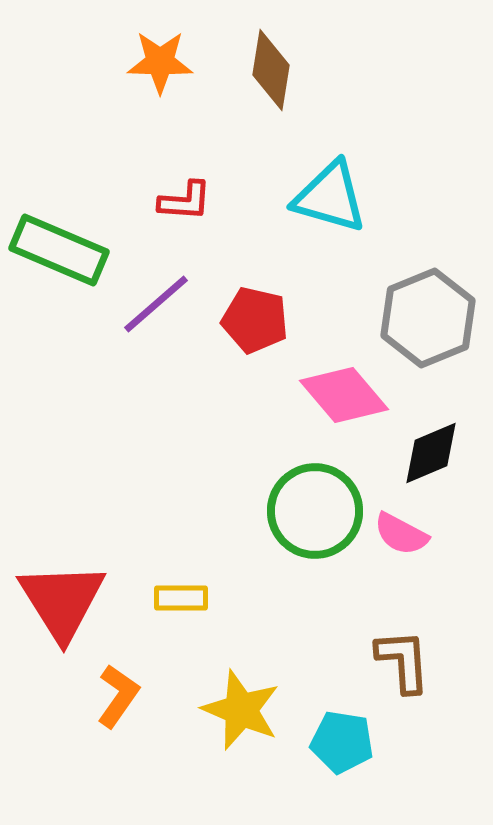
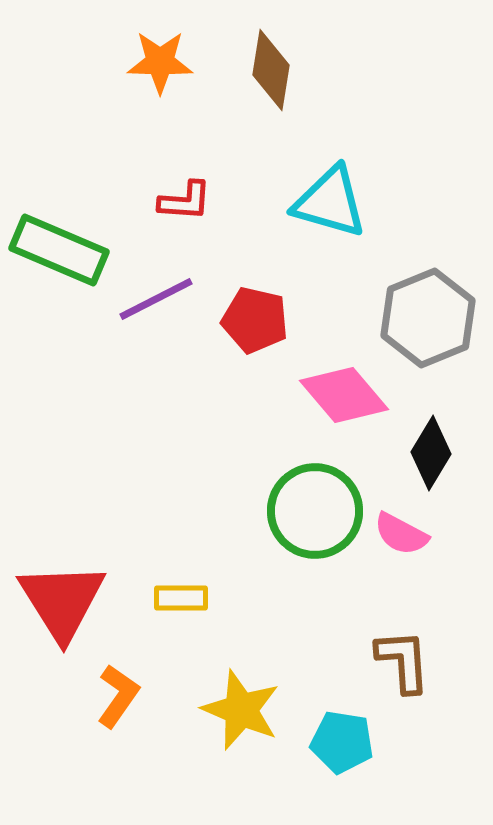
cyan triangle: moved 5 px down
purple line: moved 5 px up; rotated 14 degrees clockwise
black diamond: rotated 36 degrees counterclockwise
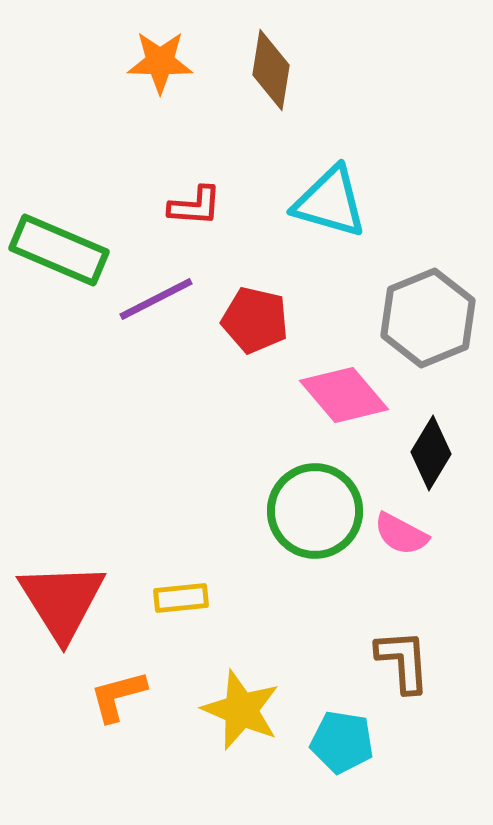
red L-shape: moved 10 px right, 5 px down
yellow rectangle: rotated 6 degrees counterclockwise
orange L-shape: rotated 140 degrees counterclockwise
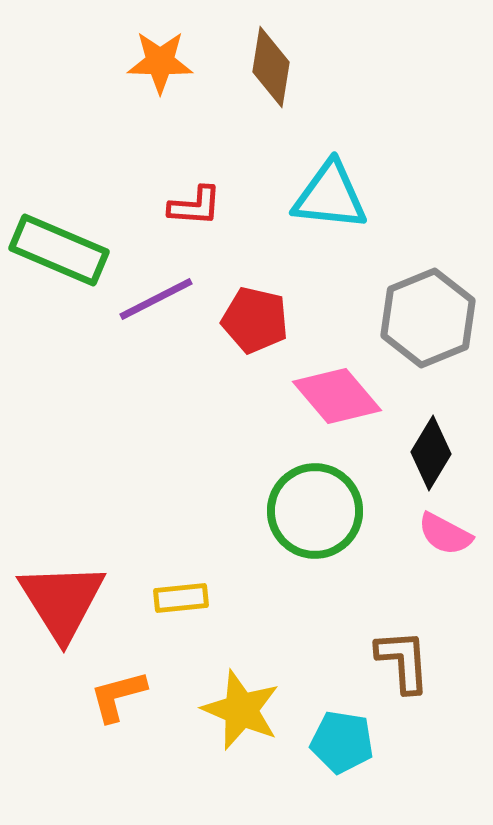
brown diamond: moved 3 px up
cyan triangle: moved 6 px up; rotated 10 degrees counterclockwise
pink diamond: moved 7 px left, 1 px down
pink semicircle: moved 44 px right
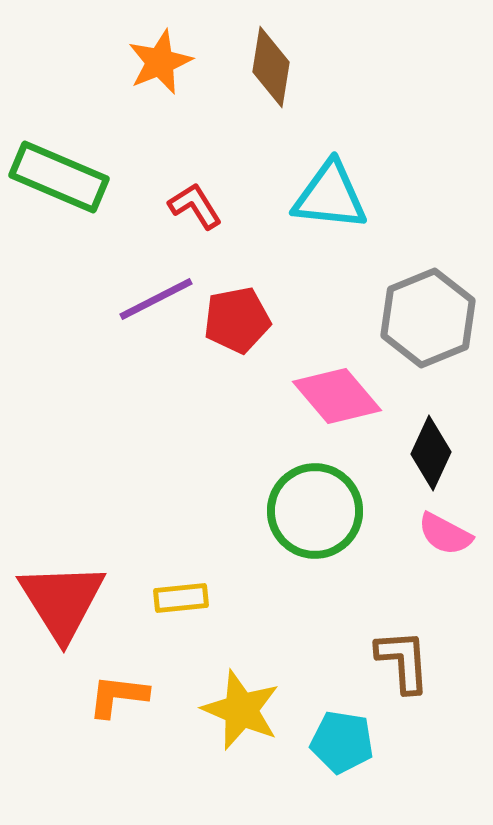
orange star: rotated 24 degrees counterclockwise
red L-shape: rotated 126 degrees counterclockwise
green rectangle: moved 73 px up
red pentagon: moved 18 px left; rotated 24 degrees counterclockwise
black diamond: rotated 6 degrees counterclockwise
orange L-shape: rotated 22 degrees clockwise
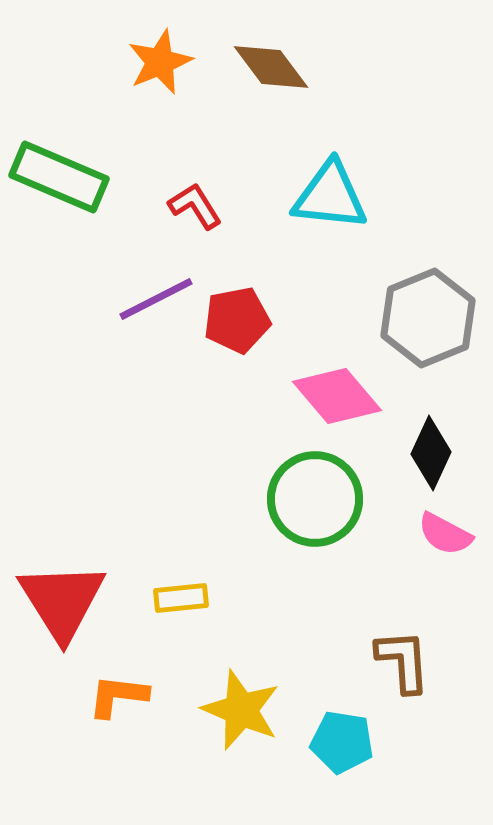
brown diamond: rotated 46 degrees counterclockwise
green circle: moved 12 px up
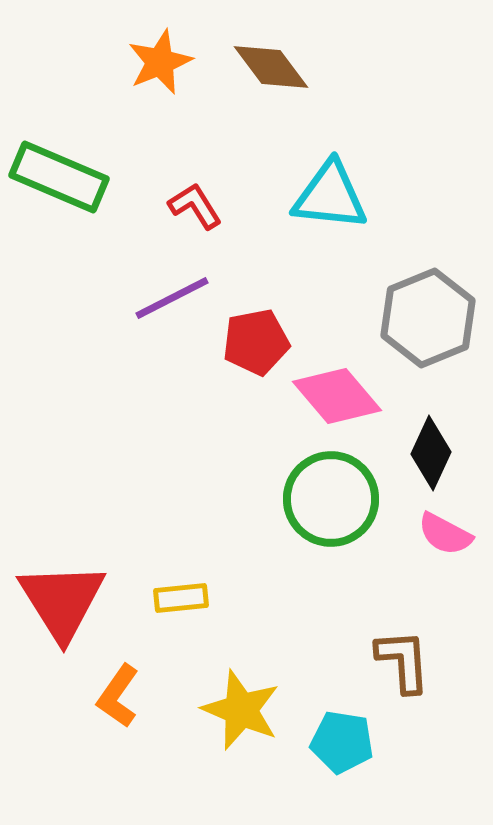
purple line: moved 16 px right, 1 px up
red pentagon: moved 19 px right, 22 px down
green circle: moved 16 px right
orange L-shape: rotated 62 degrees counterclockwise
